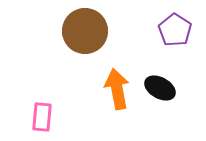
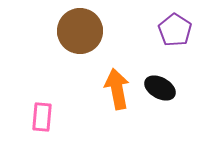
brown circle: moved 5 px left
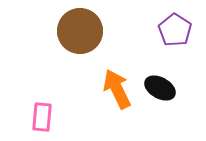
orange arrow: rotated 15 degrees counterclockwise
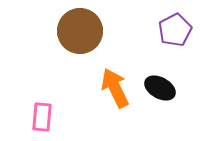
purple pentagon: rotated 12 degrees clockwise
orange arrow: moved 2 px left, 1 px up
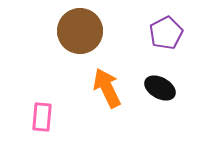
purple pentagon: moved 9 px left, 3 px down
orange arrow: moved 8 px left
